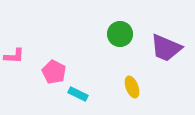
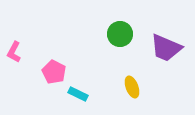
pink L-shape: moved 4 px up; rotated 115 degrees clockwise
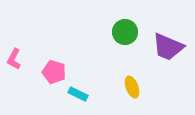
green circle: moved 5 px right, 2 px up
purple trapezoid: moved 2 px right, 1 px up
pink L-shape: moved 7 px down
pink pentagon: rotated 10 degrees counterclockwise
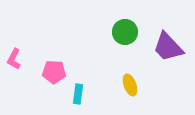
purple trapezoid: rotated 24 degrees clockwise
pink pentagon: rotated 15 degrees counterclockwise
yellow ellipse: moved 2 px left, 2 px up
cyan rectangle: rotated 72 degrees clockwise
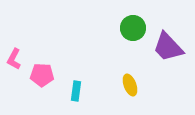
green circle: moved 8 px right, 4 px up
pink pentagon: moved 12 px left, 3 px down
cyan rectangle: moved 2 px left, 3 px up
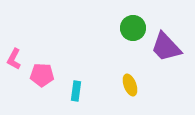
purple trapezoid: moved 2 px left
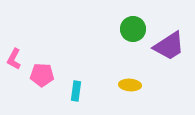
green circle: moved 1 px down
purple trapezoid: moved 3 px right, 1 px up; rotated 80 degrees counterclockwise
yellow ellipse: rotated 65 degrees counterclockwise
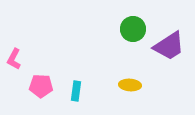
pink pentagon: moved 1 px left, 11 px down
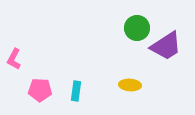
green circle: moved 4 px right, 1 px up
purple trapezoid: moved 3 px left
pink pentagon: moved 1 px left, 4 px down
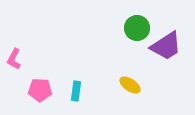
yellow ellipse: rotated 30 degrees clockwise
